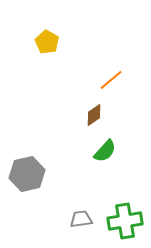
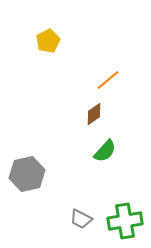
yellow pentagon: moved 1 px right, 1 px up; rotated 15 degrees clockwise
orange line: moved 3 px left
brown diamond: moved 1 px up
gray trapezoid: rotated 145 degrees counterclockwise
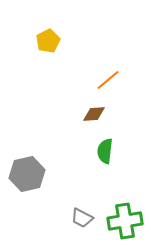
brown diamond: rotated 30 degrees clockwise
green semicircle: rotated 145 degrees clockwise
gray trapezoid: moved 1 px right, 1 px up
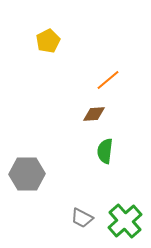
gray hexagon: rotated 12 degrees clockwise
green cross: rotated 32 degrees counterclockwise
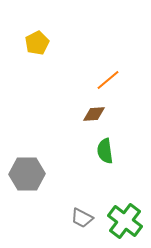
yellow pentagon: moved 11 px left, 2 px down
green semicircle: rotated 15 degrees counterclockwise
green cross: rotated 12 degrees counterclockwise
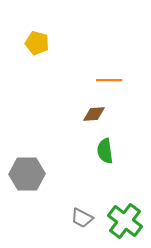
yellow pentagon: rotated 30 degrees counterclockwise
orange line: moved 1 px right; rotated 40 degrees clockwise
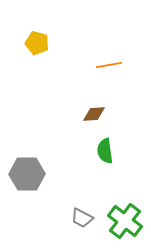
orange line: moved 15 px up; rotated 10 degrees counterclockwise
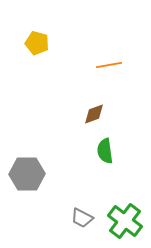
brown diamond: rotated 15 degrees counterclockwise
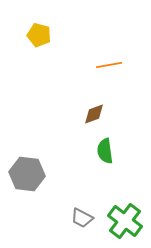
yellow pentagon: moved 2 px right, 8 px up
gray hexagon: rotated 8 degrees clockwise
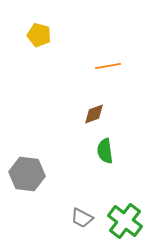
orange line: moved 1 px left, 1 px down
